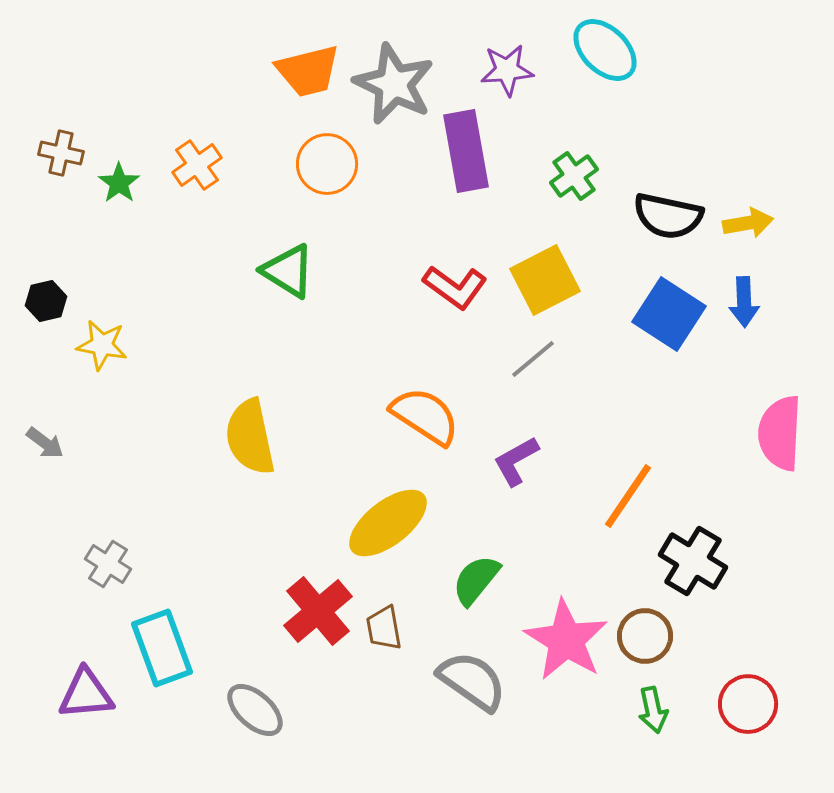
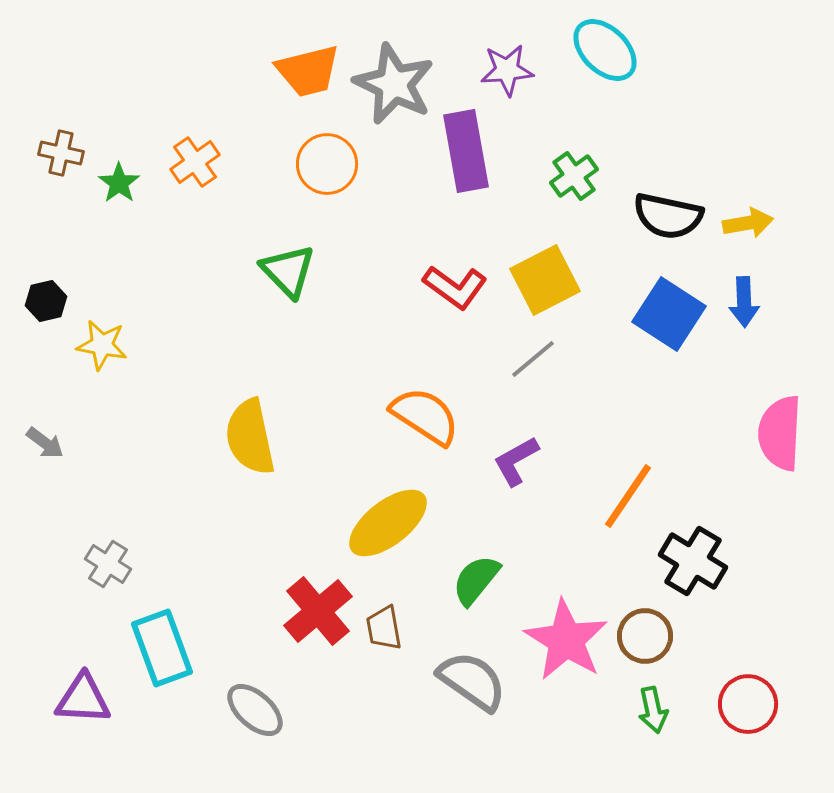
orange cross: moved 2 px left, 3 px up
green triangle: rotated 14 degrees clockwise
purple triangle: moved 3 px left, 5 px down; rotated 8 degrees clockwise
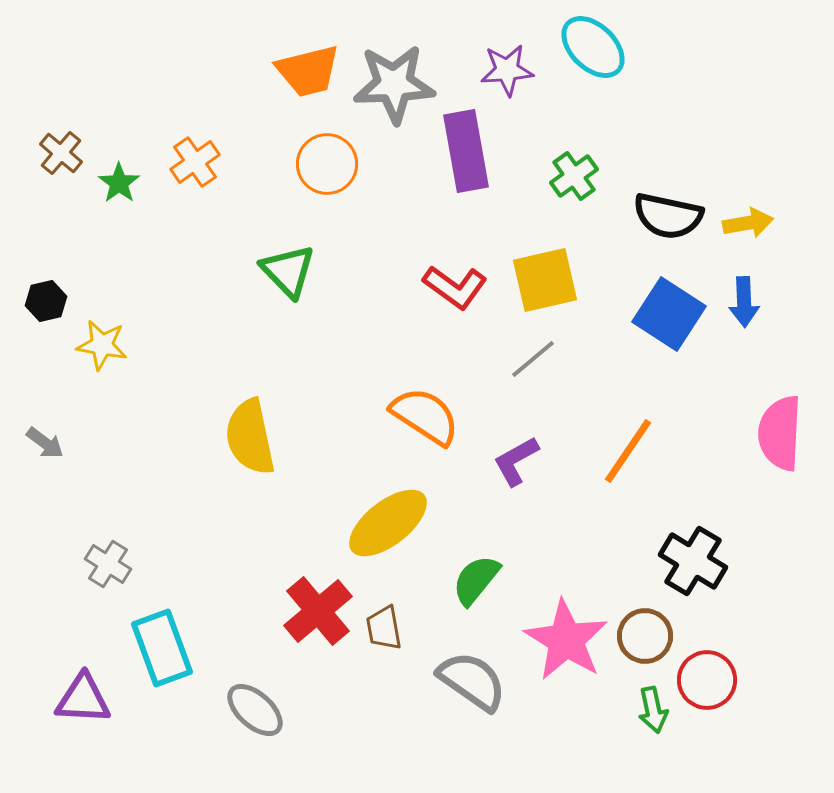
cyan ellipse: moved 12 px left, 3 px up
gray star: rotated 28 degrees counterclockwise
brown cross: rotated 27 degrees clockwise
yellow square: rotated 14 degrees clockwise
orange line: moved 45 px up
red circle: moved 41 px left, 24 px up
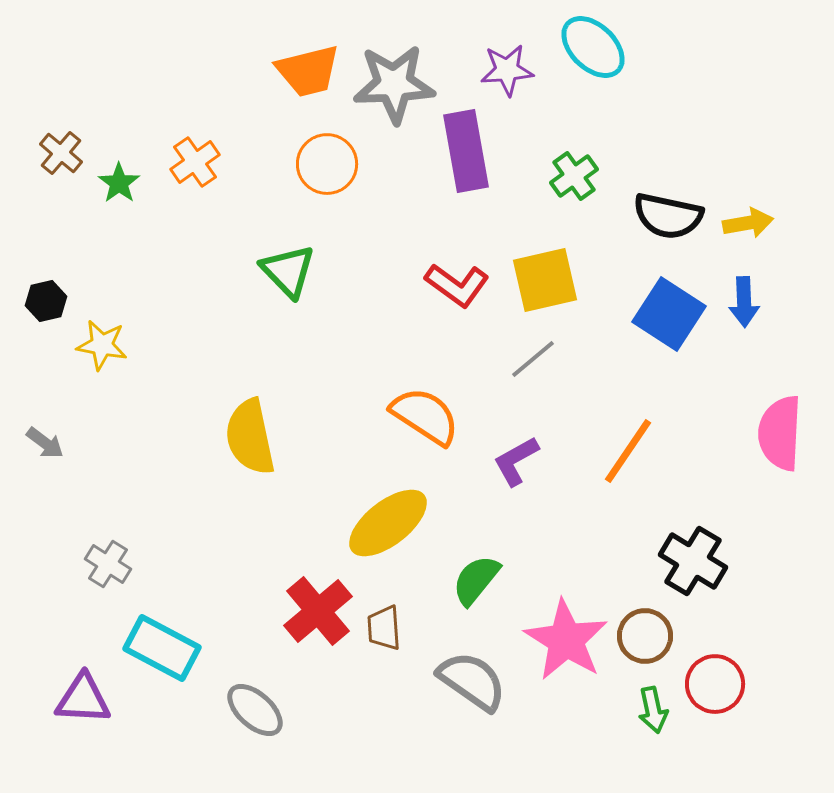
red L-shape: moved 2 px right, 2 px up
brown trapezoid: rotated 6 degrees clockwise
cyan rectangle: rotated 42 degrees counterclockwise
red circle: moved 8 px right, 4 px down
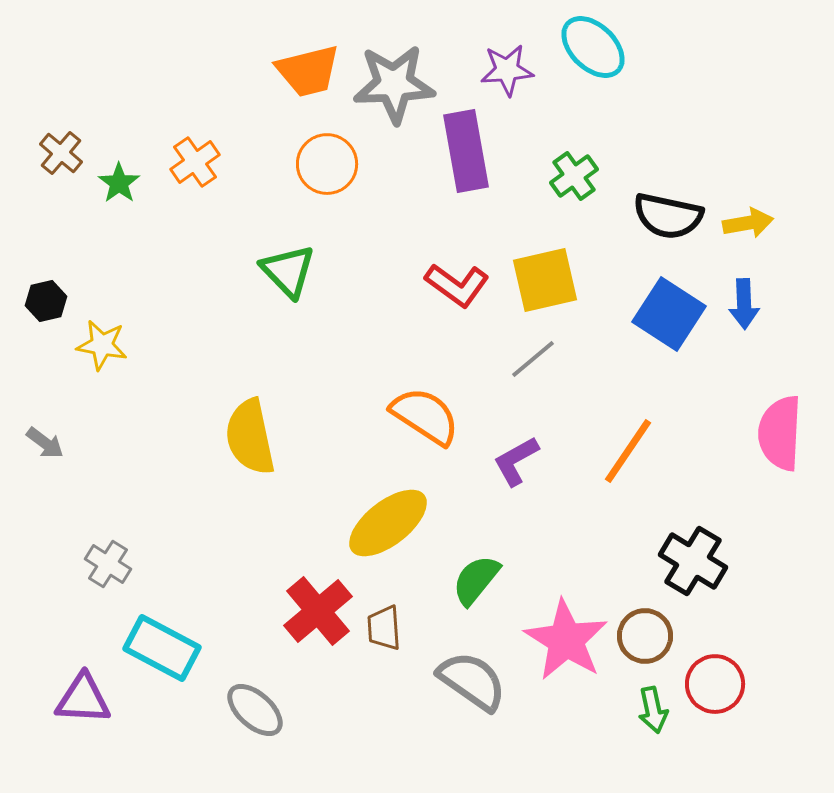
blue arrow: moved 2 px down
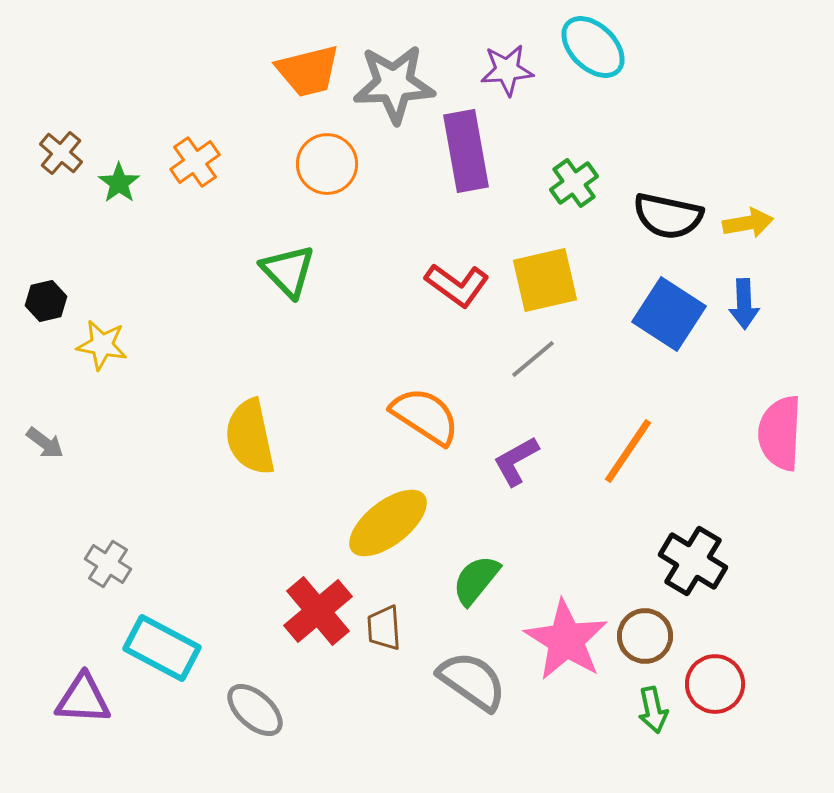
green cross: moved 7 px down
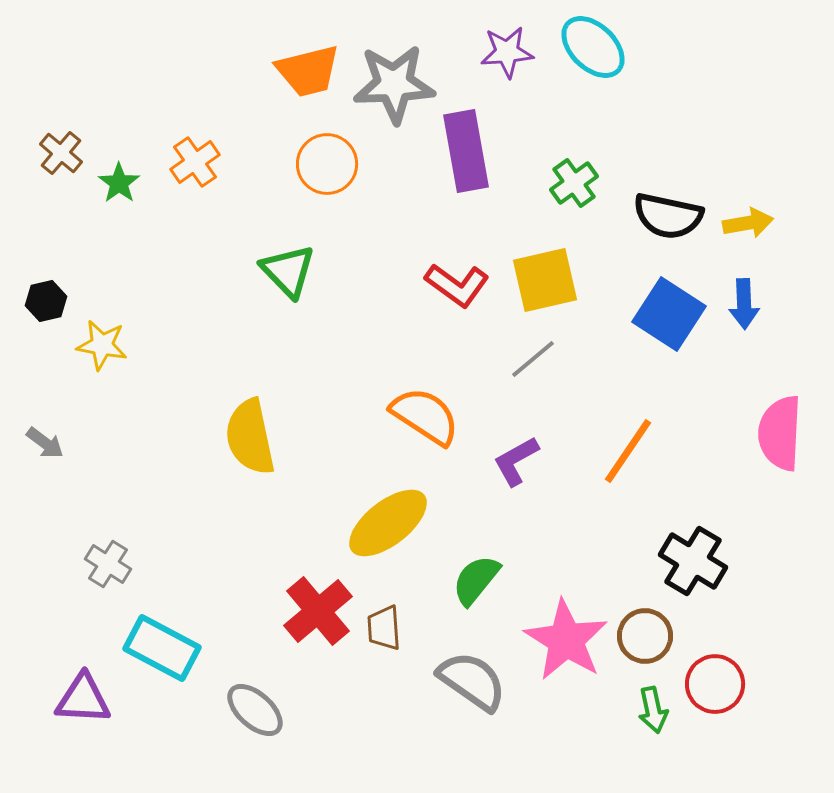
purple star: moved 18 px up
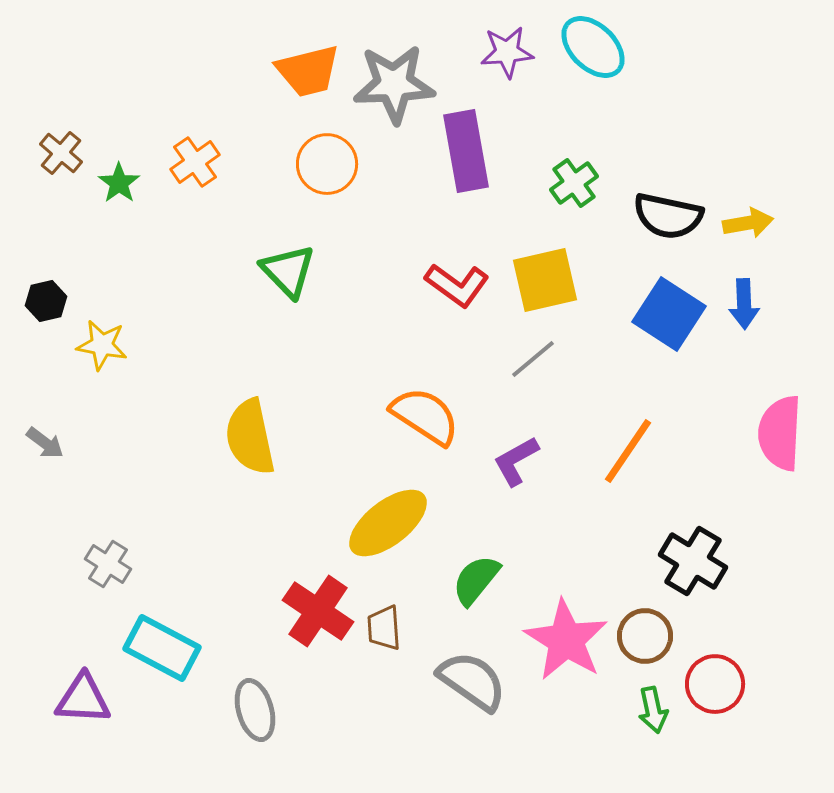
red cross: rotated 16 degrees counterclockwise
gray ellipse: rotated 32 degrees clockwise
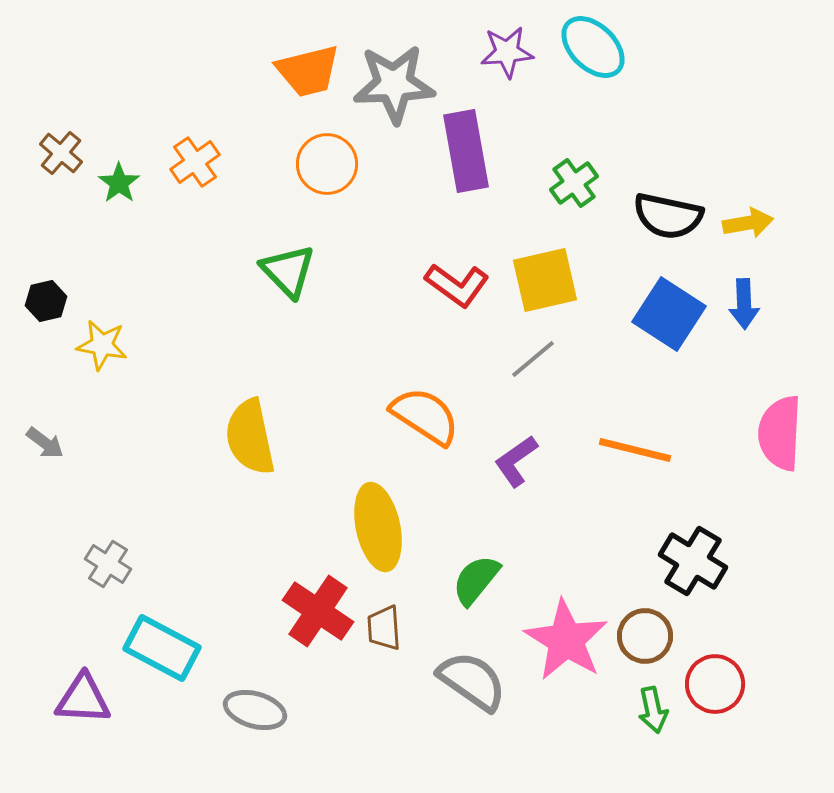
orange line: moved 7 px right, 1 px up; rotated 70 degrees clockwise
purple L-shape: rotated 6 degrees counterclockwise
yellow ellipse: moved 10 px left, 4 px down; rotated 64 degrees counterclockwise
gray ellipse: rotated 58 degrees counterclockwise
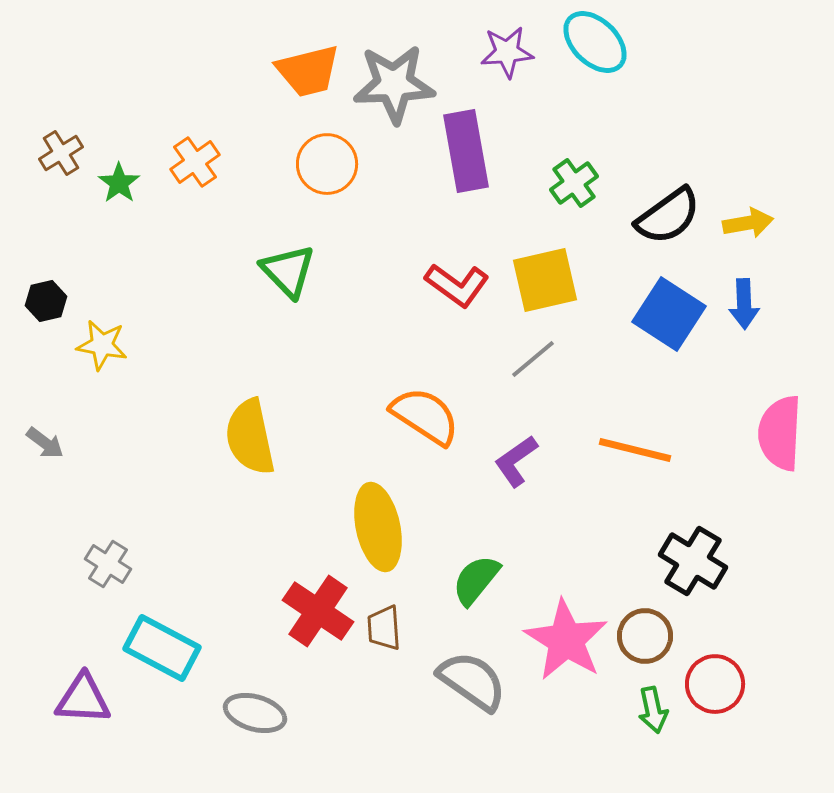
cyan ellipse: moved 2 px right, 5 px up
brown cross: rotated 18 degrees clockwise
black semicircle: rotated 48 degrees counterclockwise
gray ellipse: moved 3 px down
